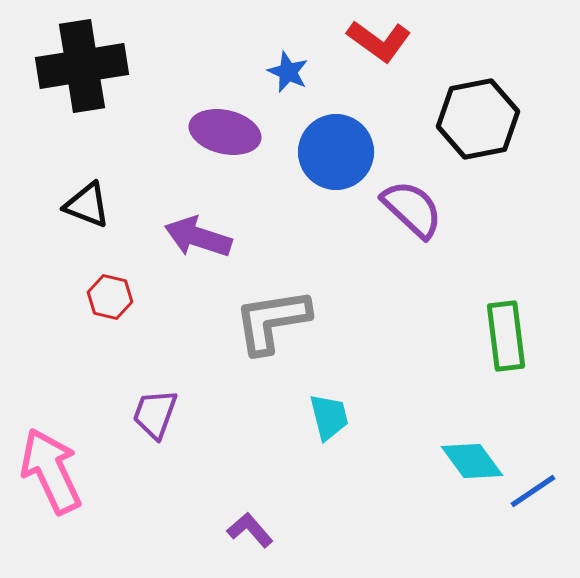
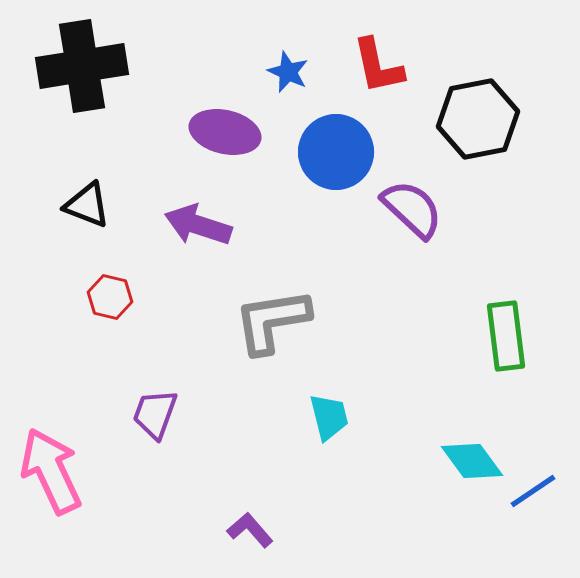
red L-shape: moved 1 px left, 25 px down; rotated 42 degrees clockwise
purple arrow: moved 12 px up
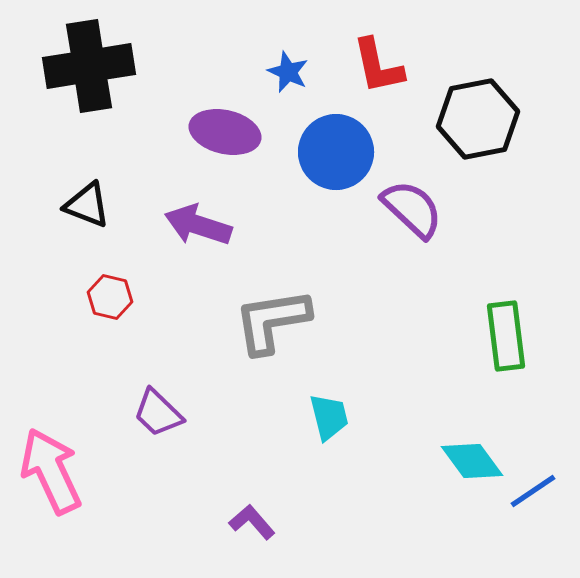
black cross: moved 7 px right
purple trapezoid: moved 3 px right, 1 px up; rotated 66 degrees counterclockwise
purple L-shape: moved 2 px right, 8 px up
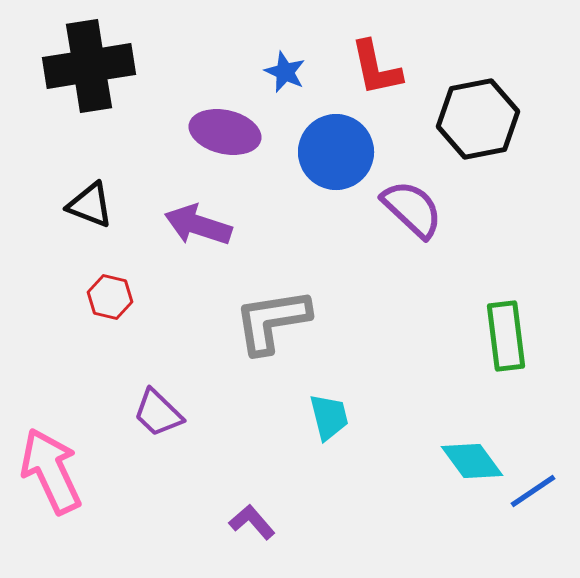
red L-shape: moved 2 px left, 2 px down
blue star: moved 3 px left
black triangle: moved 3 px right
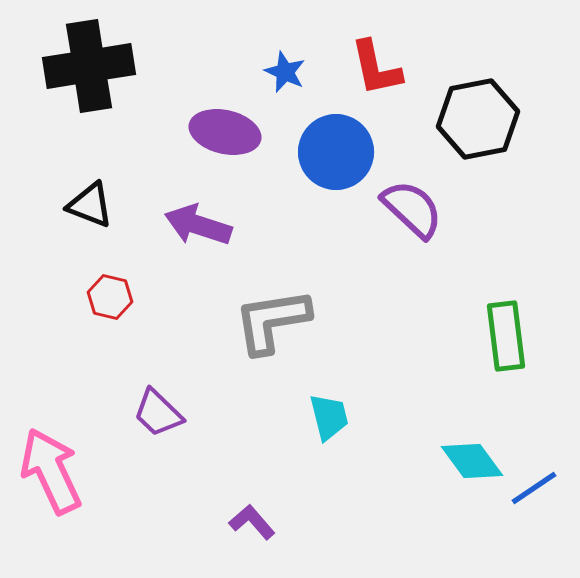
blue line: moved 1 px right, 3 px up
